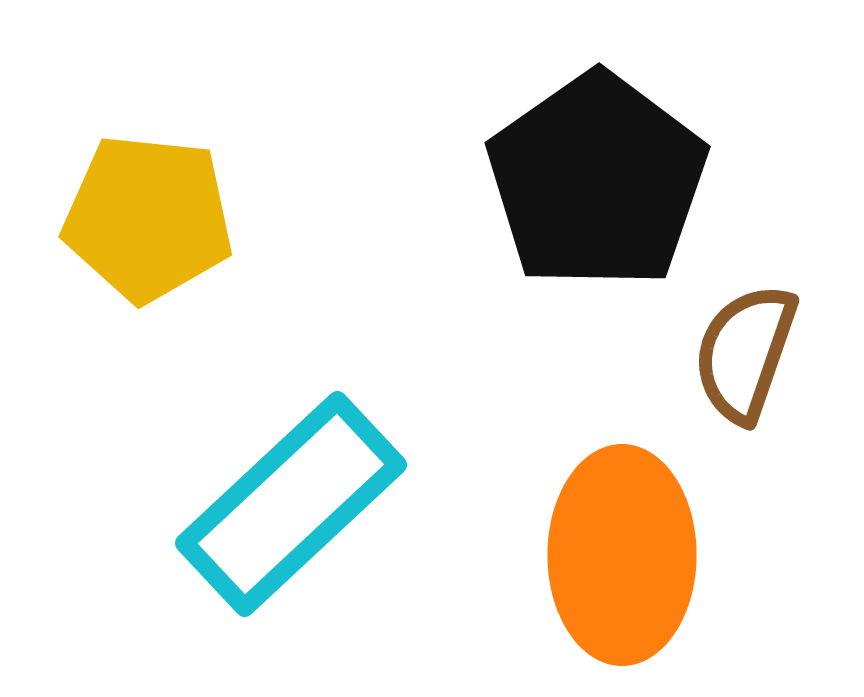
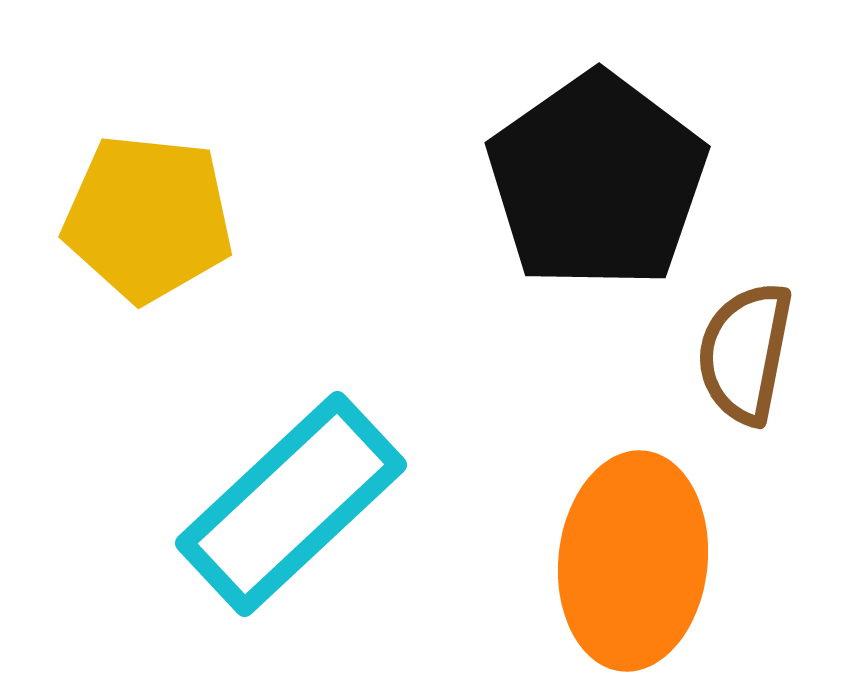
brown semicircle: rotated 8 degrees counterclockwise
orange ellipse: moved 11 px right, 6 px down; rotated 6 degrees clockwise
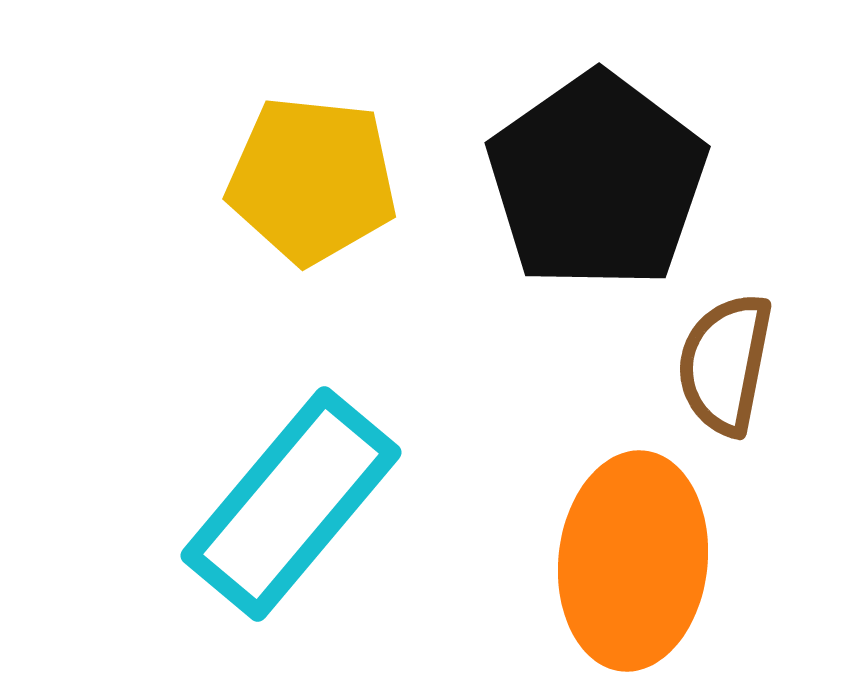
yellow pentagon: moved 164 px right, 38 px up
brown semicircle: moved 20 px left, 11 px down
cyan rectangle: rotated 7 degrees counterclockwise
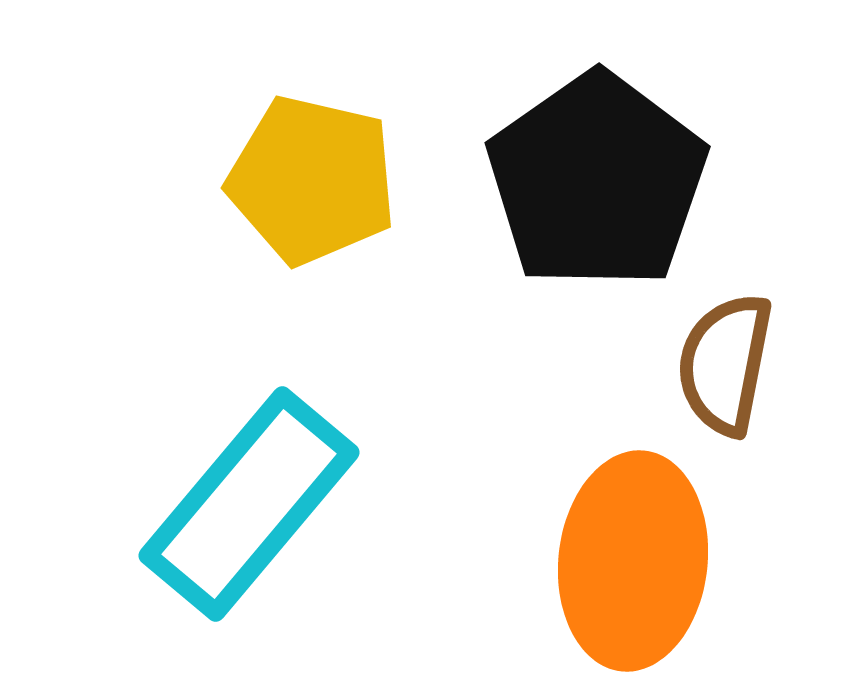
yellow pentagon: rotated 7 degrees clockwise
cyan rectangle: moved 42 px left
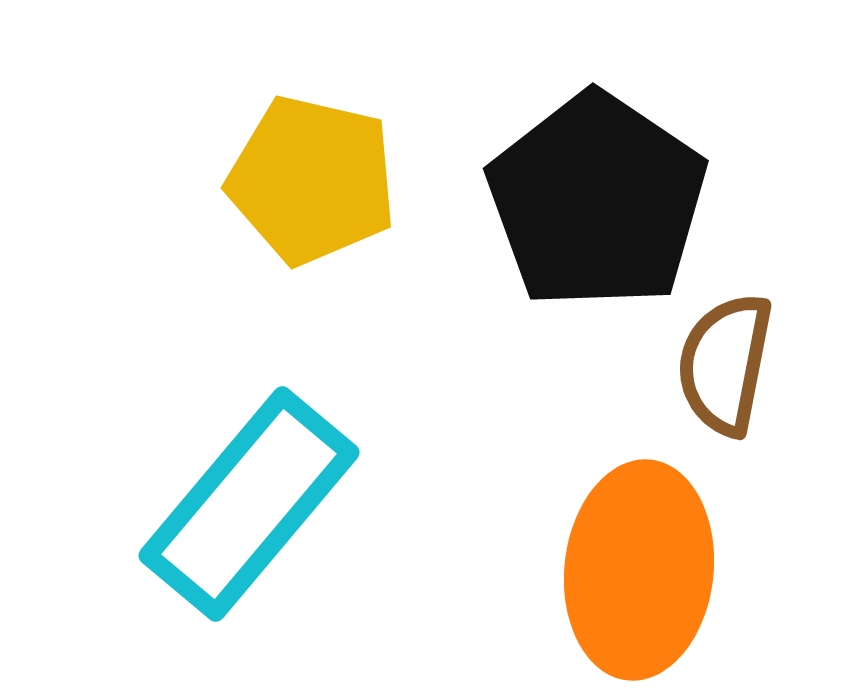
black pentagon: moved 20 px down; rotated 3 degrees counterclockwise
orange ellipse: moved 6 px right, 9 px down
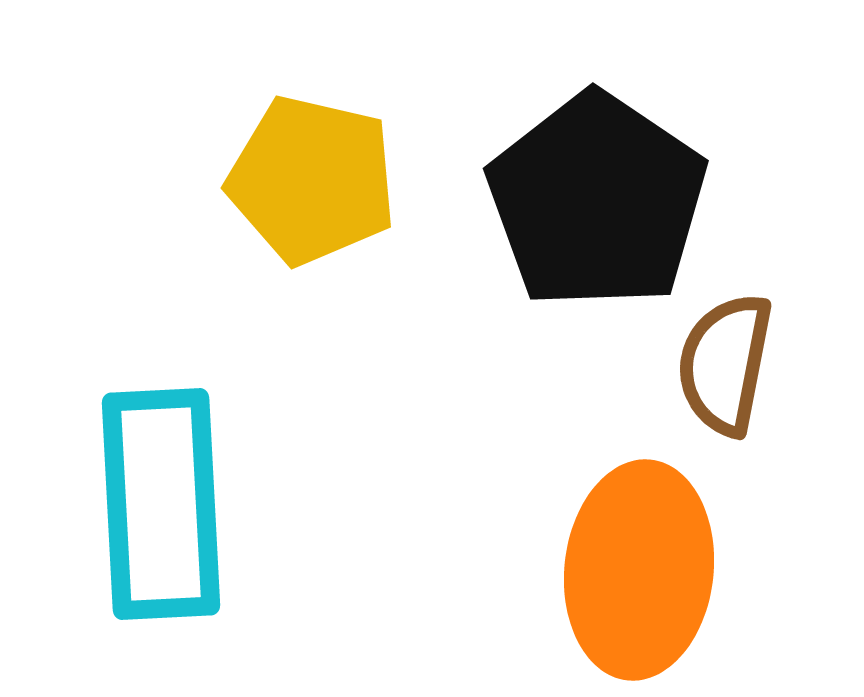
cyan rectangle: moved 88 px left; rotated 43 degrees counterclockwise
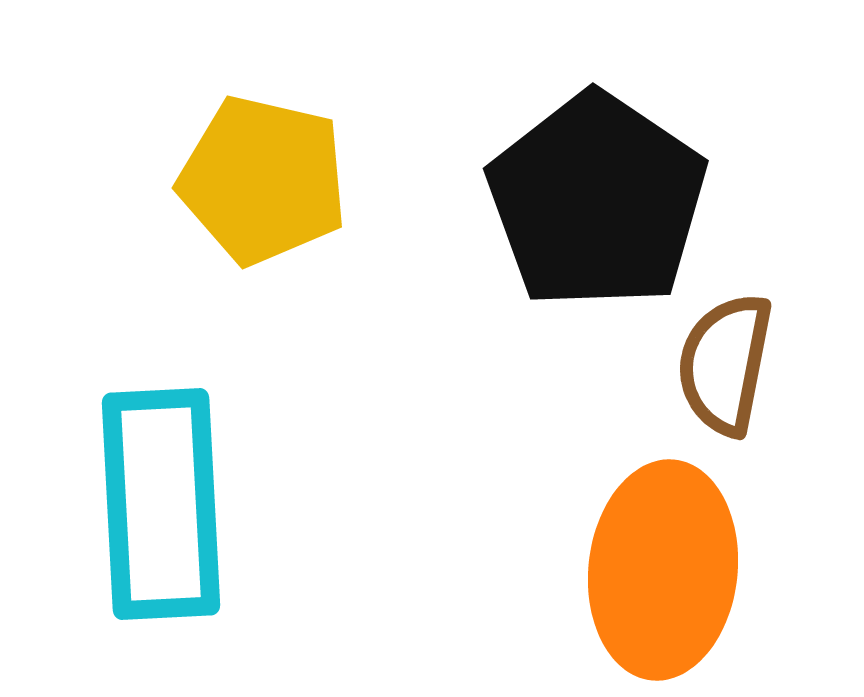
yellow pentagon: moved 49 px left
orange ellipse: moved 24 px right
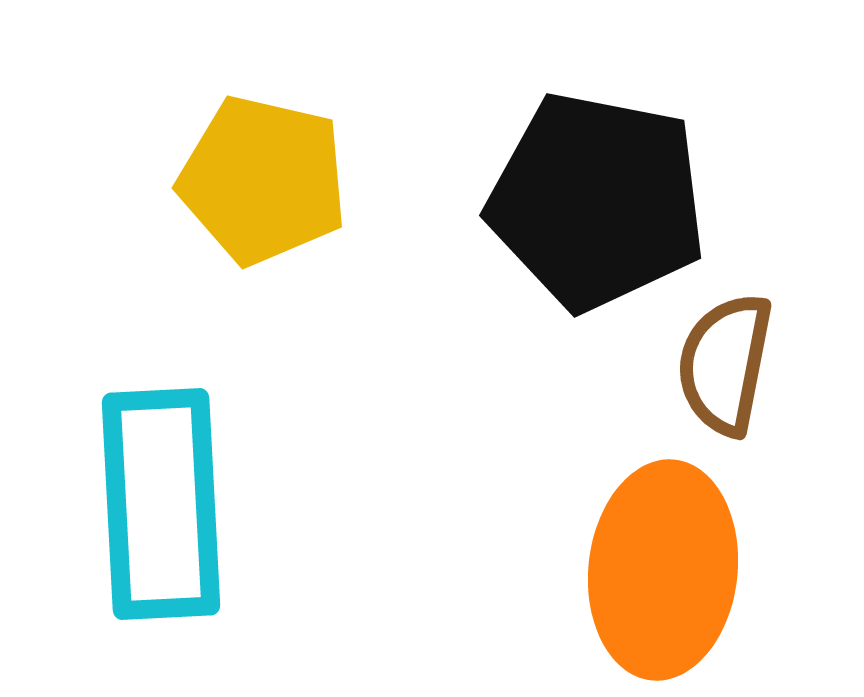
black pentagon: rotated 23 degrees counterclockwise
